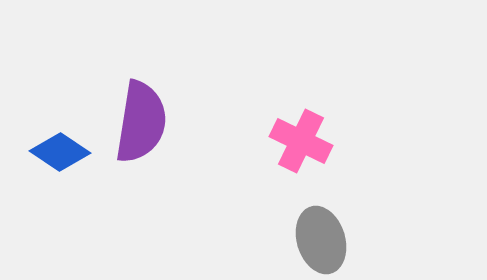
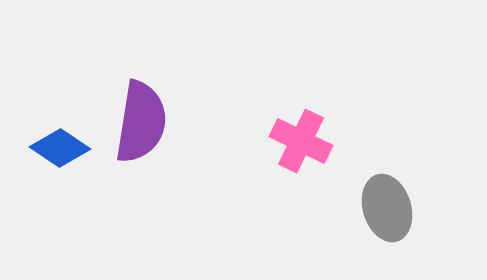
blue diamond: moved 4 px up
gray ellipse: moved 66 px right, 32 px up
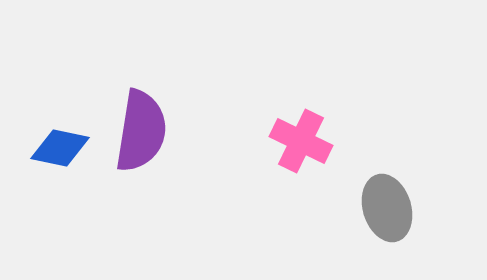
purple semicircle: moved 9 px down
blue diamond: rotated 22 degrees counterclockwise
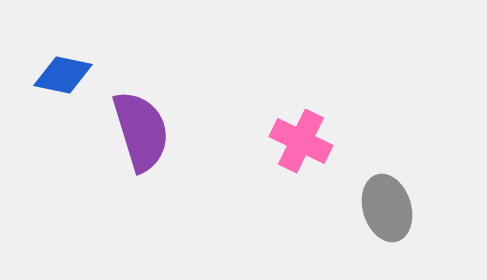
purple semicircle: rotated 26 degrees counterclockwise
blue diamond: moved 3 px right, 73 px up
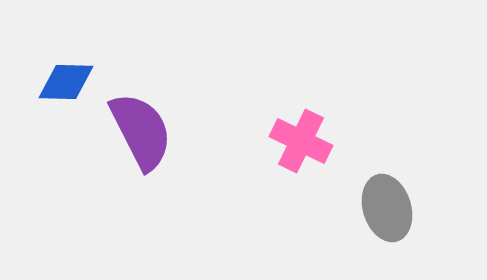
blue diamond: moved 3 px right, 7 px down; rotated 10 degrees counterclockwise
purple semicircle: rotated 10 degrees counterclockwise
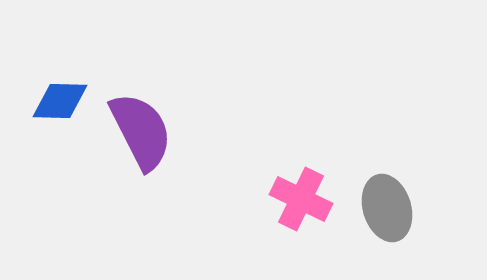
blue diamond: moved 6 px left, 19 px down
pink cross: moved 58 px down
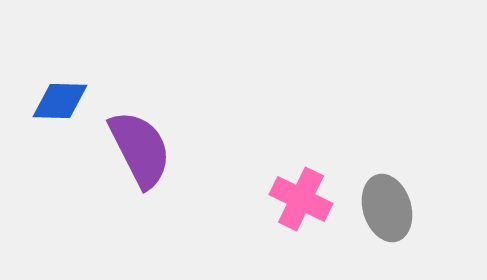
purple semicircle: moved 1 px left, 18 px down
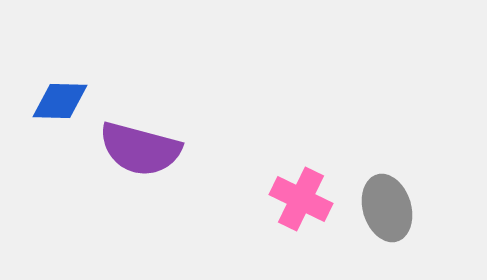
purple semicircle: rotated 132 degrees clockwise
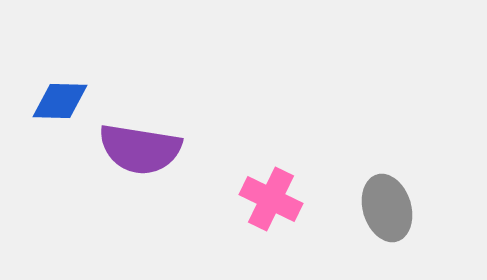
purple semicircle: rotated 6 degrees counterclockwise
pink cross: moved 30 px left
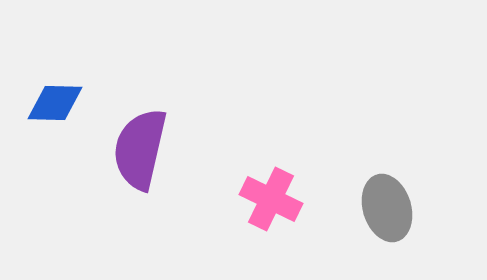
blue diamond: moved 5 px left, 2 px down
purple semicircle: rotated 94 degrees clockwise
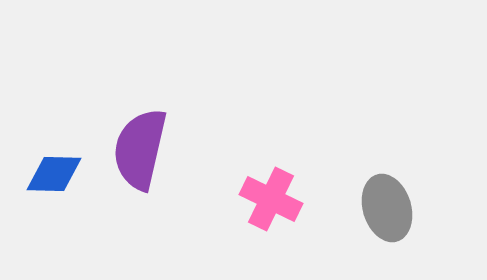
blue diamond: moved 1 px left, 71 px down
